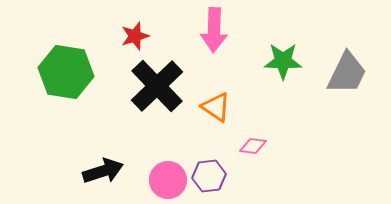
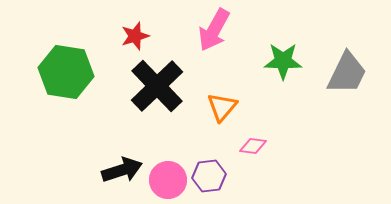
pink arrow: rotated 27 degrees clockwise
orange triangle: moved 6 px right; rotated 36 degrees clockwise
black arrow: moved 19 px right, 1 px up
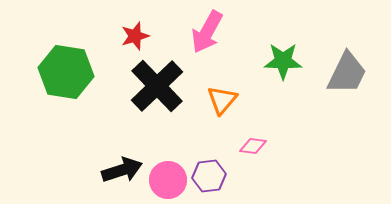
pink arrow: moved 7 px left, 2 px down
orange triangle: moved 7 px up
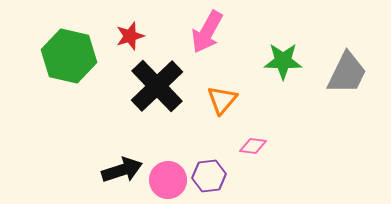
red star: moved 5 px left
green hexagon: moved 3 px right, 16 px up; rotated 4 degrees clockwise
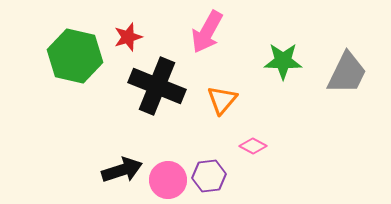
red star: moved 2 px left, 1 px down
green hexagon: moved 6 px right
black cross: rotated 24 degrees counterclockwise
pink diamond: rotated 20 degrees clockwise
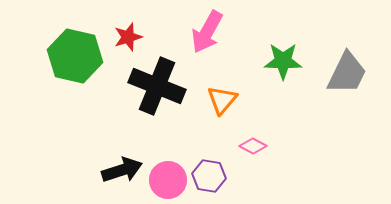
purple hexagon: rotated 16 degrees clockwise
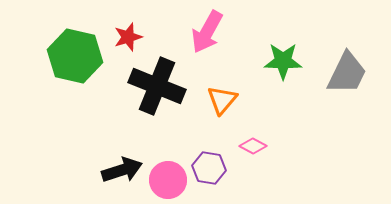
purple hexagon: moved 8 px up
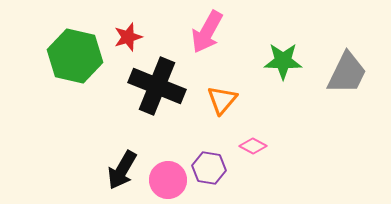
black arrow: rotated 138 degrees clockwise
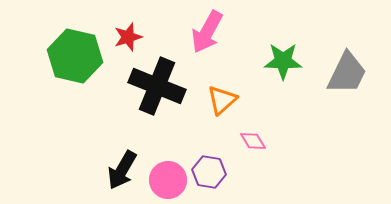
orange triangle: rotated 8 degrees clockwise
pink diamond: moved 5 px up; rotated 32 degrees clockwise
purple hexagon: moved 4 px down
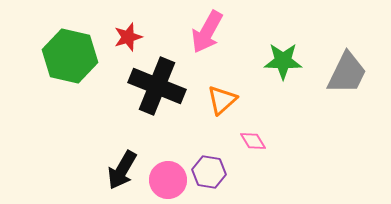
green hexagon: moved 5 px left
